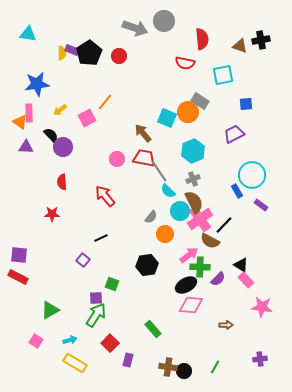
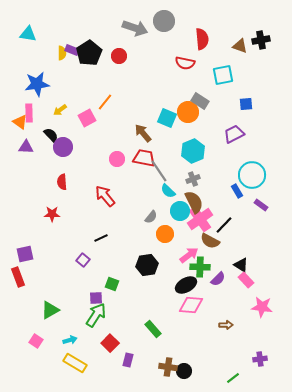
purple square at (19, 255): moved 6 px right, 1 px up; rotated 18 degrees counterclockwise
red rectangle at (18, 277): rotated 42 degrees clockwise
green line at (215, 367): moved 18 px right, 11 px down; rotated 24 degrees clockwise
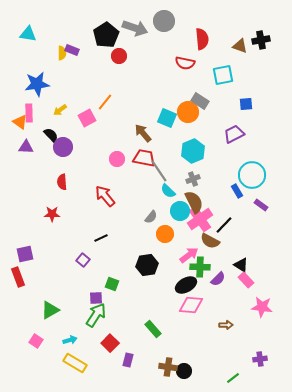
black pentagon at (89, 53): moved 17 px right, 18 px up
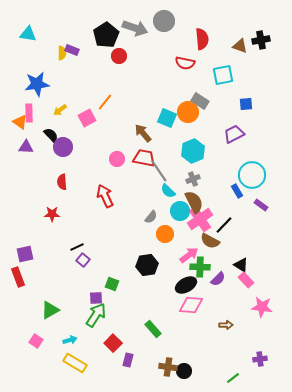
red arrow at (105, 196): rotated 15 degrees clockwise
black line at (101, 238): moved 24 px left, 9 px down
red square at (110, 343): moved 3 px right
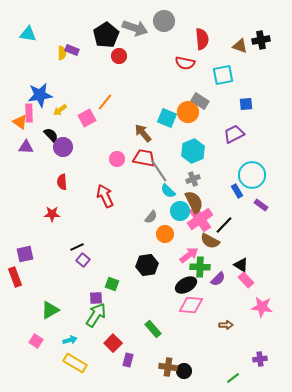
blue star at (37, 84): moved 3 px right, 11 px down
red rectangle at (18, 277): moved 3 px left
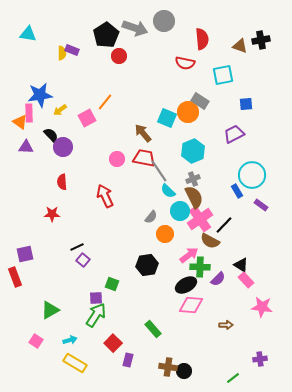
brown semicircle at (194, 202): moved 5 px up
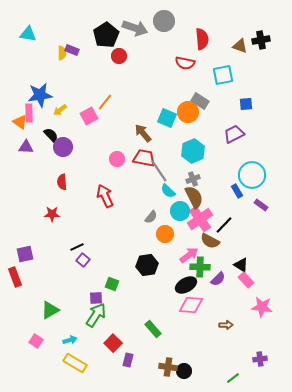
pink square at (87, 118): moved 2 px right, 2 px up
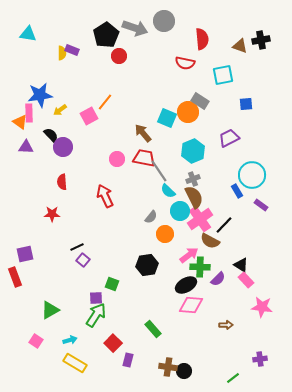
purple trapezoid at (234, 134): moved 5 px left, 4 px down
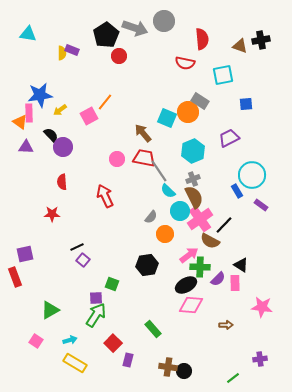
pink rectangle at (246, 280): moved 11 px left, 3 px down; rotated 42 degrees clockwise
